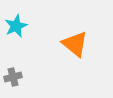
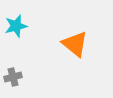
cyan star: rotated 10 degrees clockwise
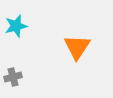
orange triangle: moved 2 px right, 3 px down; rotated 24 degrees clockwise
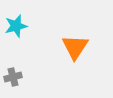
orange triangle: moved 2 px left
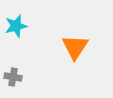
gray cross: rotated 24 degrees clockwise
